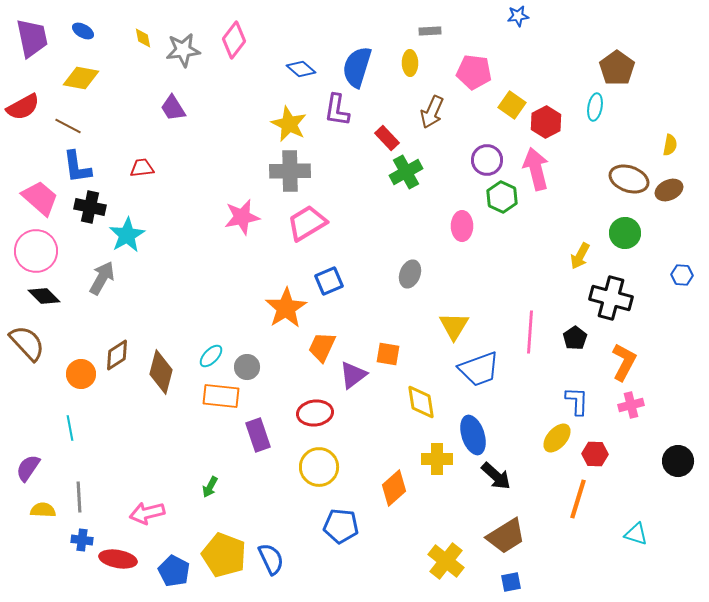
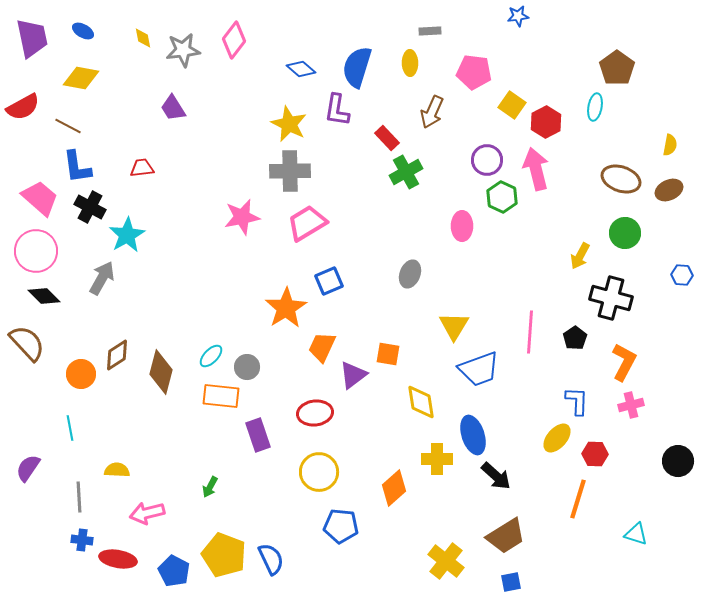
brown ellipse at (629, 179): moved 8 px left
black cross at (90, 207): rotated 16 degrees clockwise
yellow circle at (319, 467): moved 5 px down
yellow semicircle at (43, 510): moved 74 px right, 40 px up
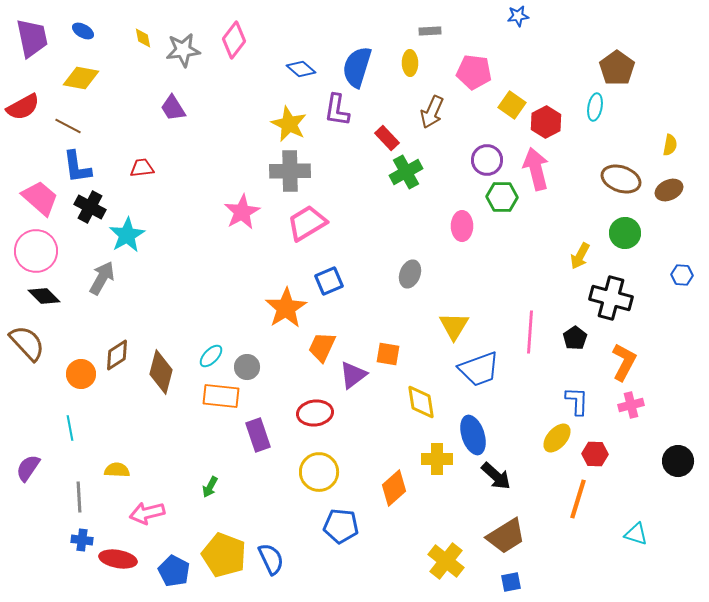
green hexagon at (502, 197): rotated 24 degrees counterclockwise
pink star at (242, 217): moved 5 px up; rotated 18 degrees counterclockwise
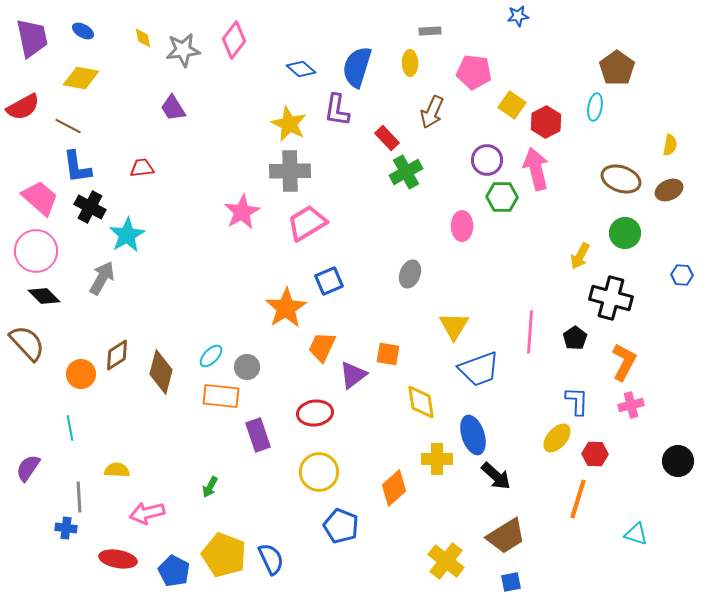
blue pentagon at (341, 526): rotated 16 degrees clockwise
blue cross at (82, 540): moved 16 px left, 12 px up
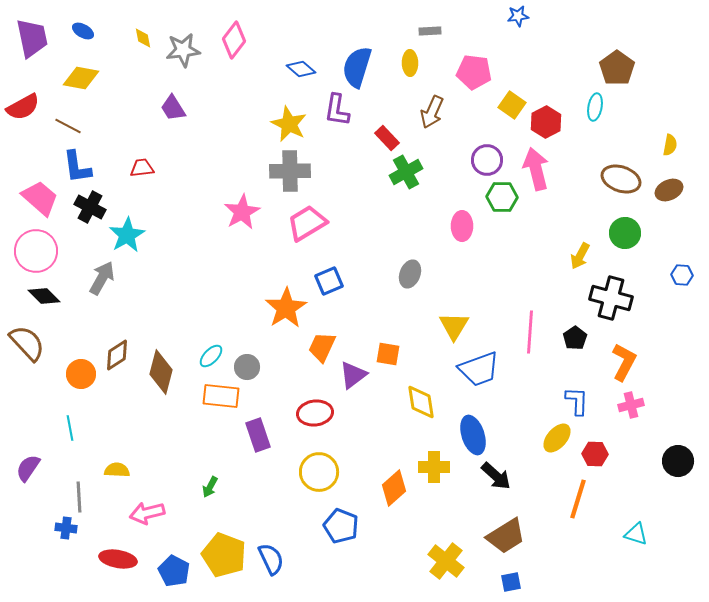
yellow cross at (437, 459): moved 3 px left, 8 px down
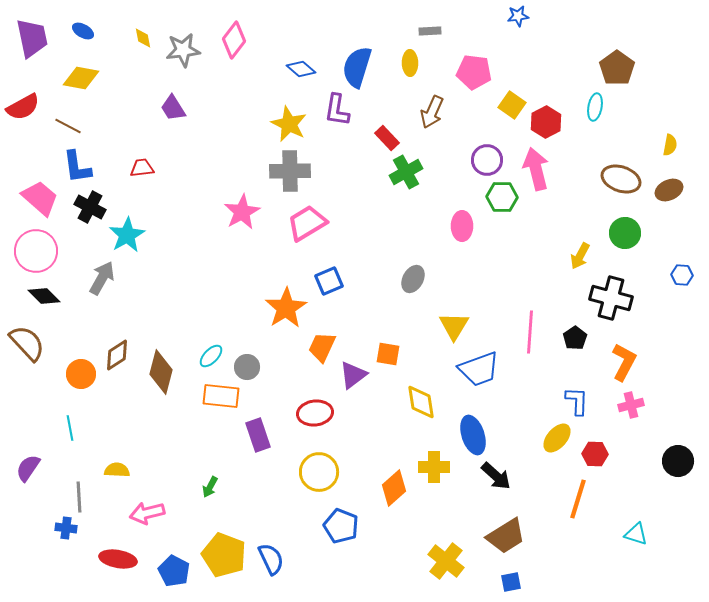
gray ellipse at (410, 274): moved 3 px right, 5 px down; rotated 8 degrees clockwise
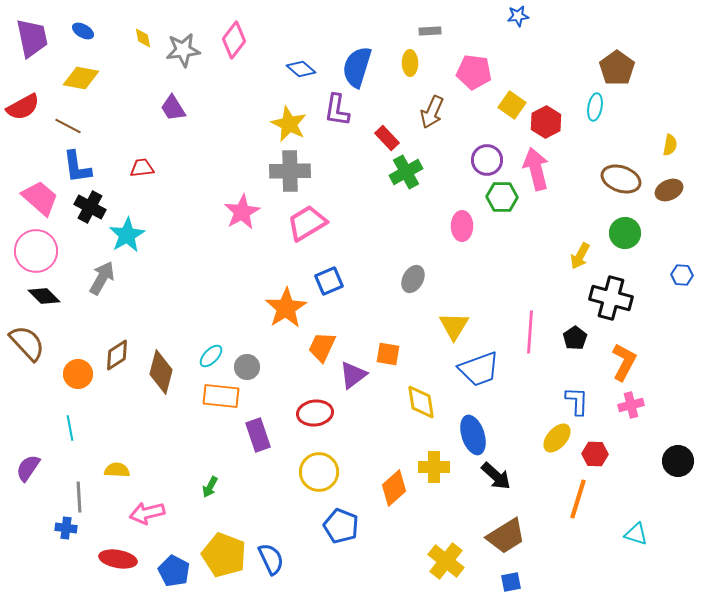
orange circle at (81, 374): moved 3 px left
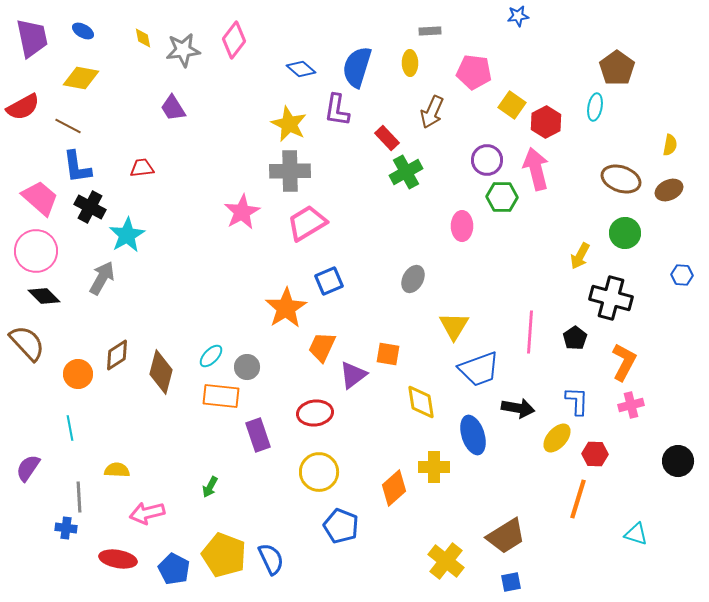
black arrow at (496, 476): moved 22 px right, 68 px up; rotated 32 degrees counterclockwise
blue pentagon at (174, 571): moved 2 px up
